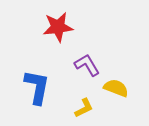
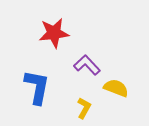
red star: moved 4 px left, 6 px down
purple L-shape: rotated 12 degrees counterclockwise
yellow L-shape: rotated 35 degrees counterclockwise
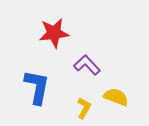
yellow semicircle: moved 9 px down
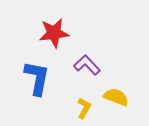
blue L-shape: moved 9 px up
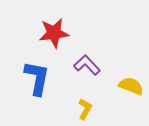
yellow semicircle: moved 15 px right, 11 px up
yellow L-shape: moved 1 px right, 1 px down
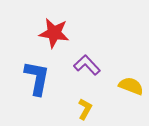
red star: rotated 16 degrees clockwise
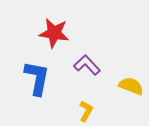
yellow L-shape: moved 1 px right, 2 px down
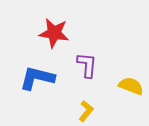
purple L-shape: rotated 48 degrees clockwise
blue L-shape: rotated 87 degrees counterclockwise
yellow L-shape: rotated 10 degrees clockwise
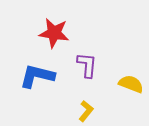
blue L-shape: moved 2 px up
yellow semicircle: moved 2 px up
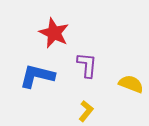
red star: rotated 16 degrees clockwise
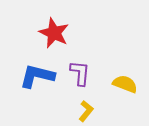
purple L-shape: moved 7 px left, 8 px down
yellow semicircle: moved 6 px left
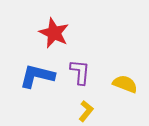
purple L-shape: moved 1 px up
